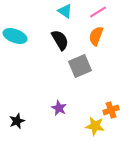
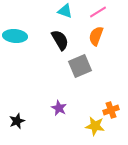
cyan triangle: rotated 14 degrees counterclockwise
cyan ellipse: rotated 15 degrees counterclockwise
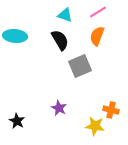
cyan triangle: moved 4 px down
orange semicircle: moved 1 px right
orange cross: rotated 35 degrees clockwise
black star: rotated 21 degrees counterclockwise
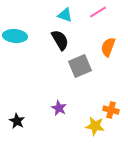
orange semicircle: moved 11 px right, 11 px down
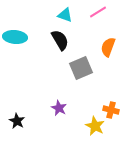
cyan ellipse: moved 1 px down
gray square: moved 1 px right, 2 px down
yellow star: rotated 18 degrees clockwise
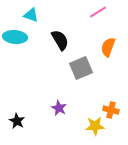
cyan triangle: moved 34 px left
yellow star: rotated 30 degrees counterclockwise
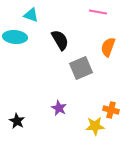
pink line: rotated 42 degrees clockwise
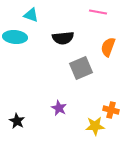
black semicircle: moved 3 px right, 2 px up; rotated 115 degrees clockwise
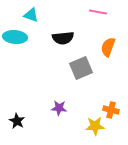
purple star: rotated 21 degrees counterclockwise
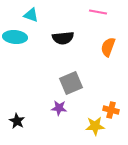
gray square: moved 10 px left, 15 px down
